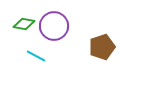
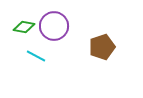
green diamond: moved 3 px down
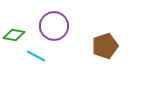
green diamond: moved 10 px left, 8 px down
brown pentagon: moved 3 px right, 1 px up
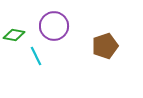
cyan line: rotated 36 degrees clockwise
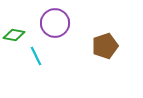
purple circle: moved 1 px right, 3 px up
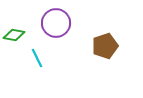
purple circle: moved 1 px right
cyan line: moved 1 px right, 2 px down
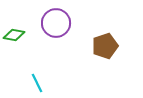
cyan line: moved 25 px down
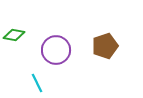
purple circle: moved 27 px down
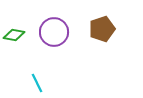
brown pentagon: moved 3 px left, 17 px up
purple circle: moved 2 px left, 18 px up
